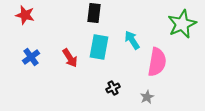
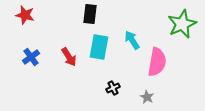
black rectangle: moved 4 px left, 1 px down
red arrow: moved 1 px left, 1 px up
gray star: rotated 16 degrees counterclockwise
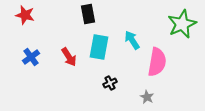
black rectangle: moved 2 px left; rotated 18 degrees counterclockwise
black cross: moved 3 px left, 5 px up
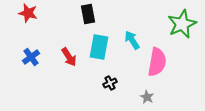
red star: moved 3 px right, 2 px up
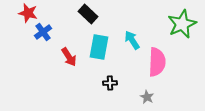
black rectangle: rotated 36 degrees counterclockwise
blue cross: moved 12 px right, 25 px up
pink semicircle: rotated 8 degrees counterclockwise
black cross: rotated 24 degrees clockwise
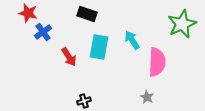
black rectangle: moved 1 px left; rotated 24 degrees counterclockwise
black cross: moved 26 px left, 18 px down; rotated 16 degrees counterclockwise
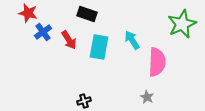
red arrow: moved 17 px up
